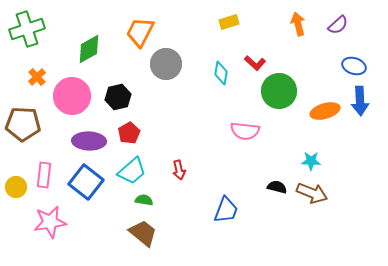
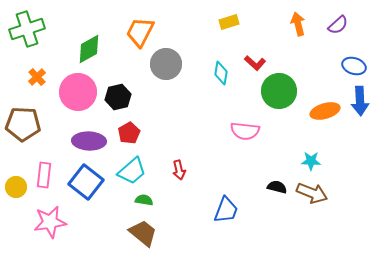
pink circle: moved 6 px right, 4 px up
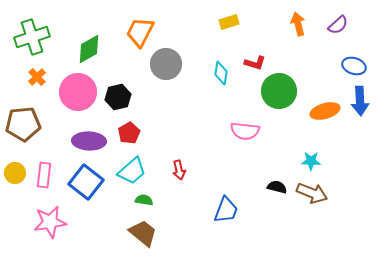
green cross: moved 5 px right, 8 px down
red L-shape: rotated 25 degrees counterclockwise
brown pentagon: rotated 8 degrees counterclockwise
yellow circle: moved 1 px left, 14 px up
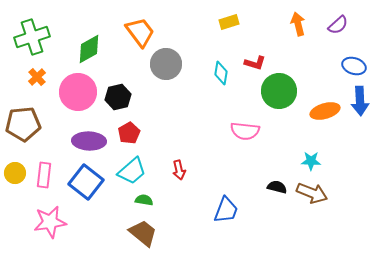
orange trapezoid: rotated 116 degrees clockwise
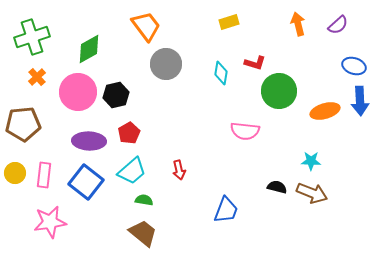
orange trapezoid: moved 6 px right, 6 px up
black hexagon: moved 2 px left, 2 px up
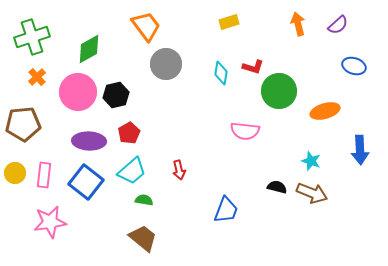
red L-shape: moved 2 px left, 4 px down
blue arrow: moved 49 px down
cyan star: rotated 18 degrees clockwise
brown trapezoid: moved 5 px down
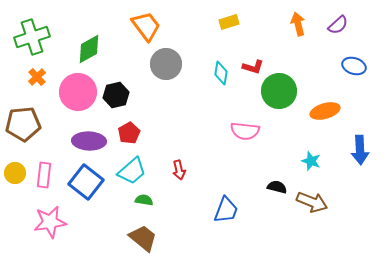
brown arrow: moved 9 px down
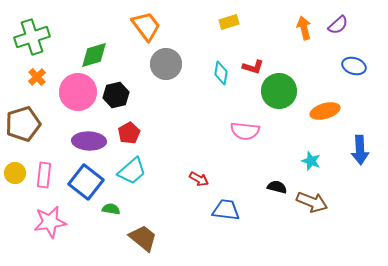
orange arrow: moved 6 px right, 4 px down
green diamond: moved 5 px right, 6 px down; rotated 12 degrees clockwise
brown pentagon: rotated 12 degrees counterclockwise
red arrow: moved 20 px right, 9 px down; rotated 48 degrees counterclockwise
green semicircle: moved 33 px left, 9 px down
blue trapezoid: rotated 104 degrees counterclockwise
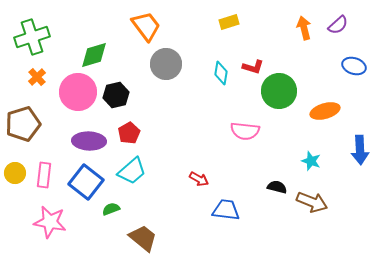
green semicircle: rotated 30 degrees counterclockwise
pink star: rotated 20 degrees clockwise
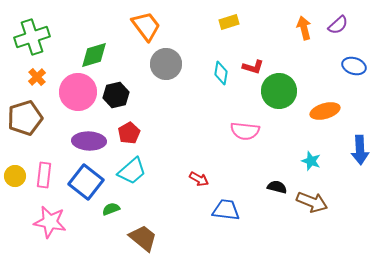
brown pentagon: moved 2 px right, 6 px up
yellow circle: moved 3 px down
